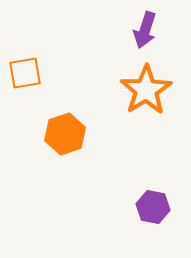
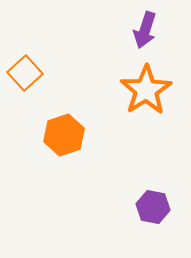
orange square: rotated 32 degrees counterclockwise
orange hexagon: moved 1 px left, 1 px down
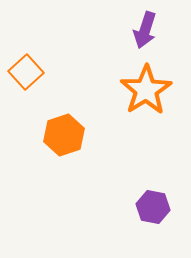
orange square: moved 1 px right, 1 px up
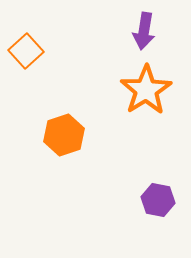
purple arrow: moved 1 px left, 1 px down; rotated 9 degrees counterclockwise
orange square: moved 21 px up
purple hexagon: moved 5 px right, 7 px up
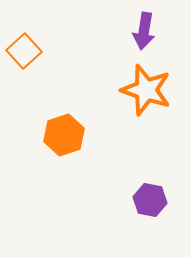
orange square: moved 2 px left
orange star: rotated 21 degrees counterclockwise
purple hexagon: moved 8 px left
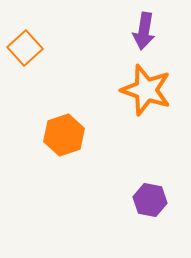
orange square: moved 1 px right, 3 px up
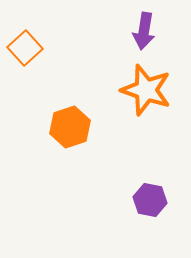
orange hexagon: moved 6 px right, 8 px up
